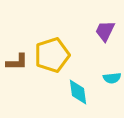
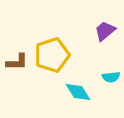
purple trapezoid: rotated 25 degrees clockwise
cyan semicircle: moved 1 px left, 1 px up
cyan diamond: rotated 24 degrees counterclockwise
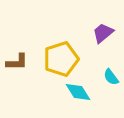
purple trapezoid: moved 2 px left, 2 px down
yellow pentagon: moved 9 px right, 4 px down
cyan semicircle: rotated 60 degrees clockwise
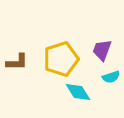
purple trapezoid: moved 1 px left, 17 px down; rotated 30 degrees counterclockwise
cyan semicircle: rotated 72 degrees counterclockwise
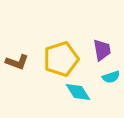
purple trapezoid: rotated 150 degrees clockwise
brown L-shape: rotated 20 degrees clockwise
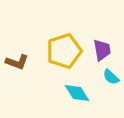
yellow pentagon: moved 3 px right, 8 px up
cyan semicircle: rotated 60 degrees clockwise
cyan diamond: moved 1 px left, 1 px down
